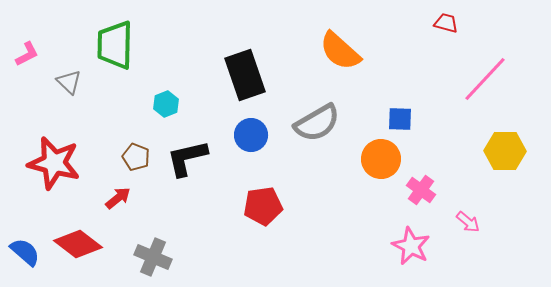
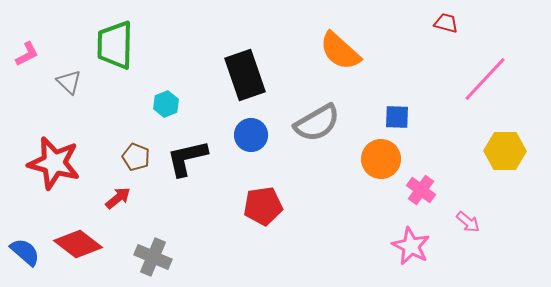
blue square: moved 3 px left, 2 px up
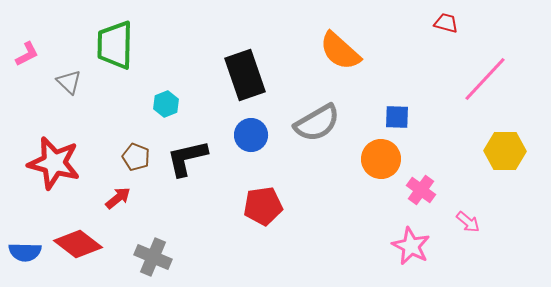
blue semicircle: rotated 140 degrees clockwise
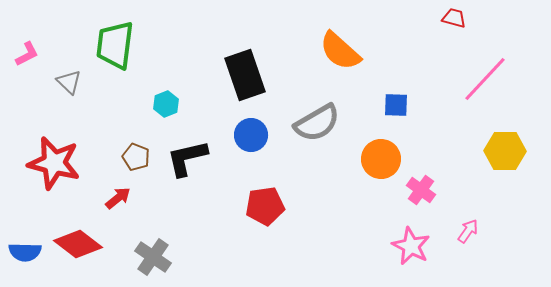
red trapezoid: moved 8 px right, 5 px up
green trapezoid: rotated 6 degrees clockwise
blue square: moved 1 px left, 12 px up
red pentagon: moved 2 px right
pink arrow: moved 9 px down; rotated 95 degrees counterclockwise
gray cross: rotated 12 degrees clockwise
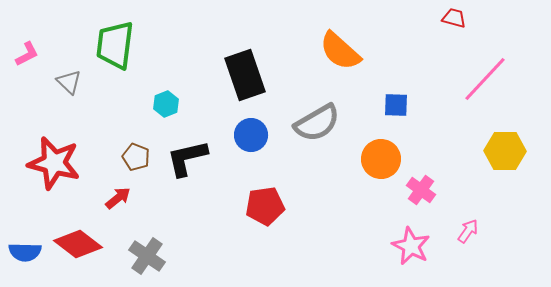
gray cross: moved 6 px left, 1 px up
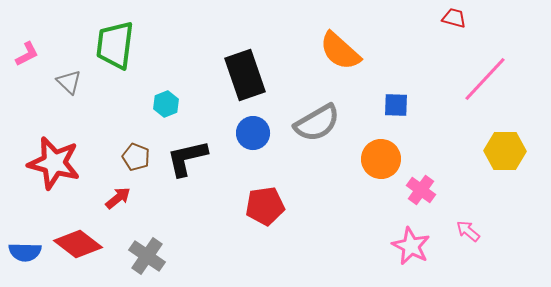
blue circle: moved 2 px right, 2 px up
pink arrow: rotated 85 degrees counterclockwise
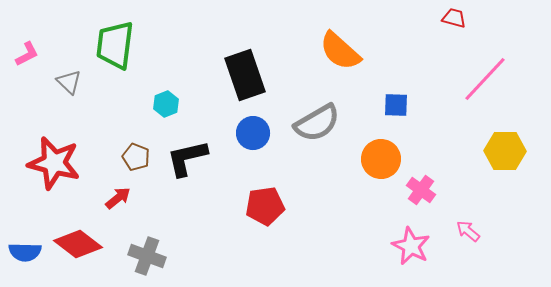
gray cross: rotated 15 degrees counterclockwise
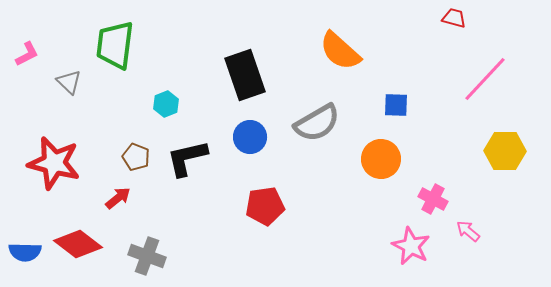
blue circle: moved 3 px left, 4 px down
pink cross: moved 12 px right, 9 px down; rotated 8 degrees counterclockwise
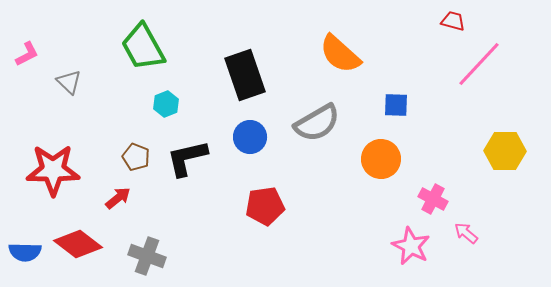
red trapezoid: moved 1 px left, 3 px down
green trapezoid: moved 28 px right, 2 px down; rotated 36 degrees counterclockwise
orange semicircle: moved 3 px down
pink line: moved 6 px left, 15 px up
red star: moved 1 px left, 7 px down; rotated 14 degrees counterclockwise
pink arrow: moved 2 px left, 2 px down
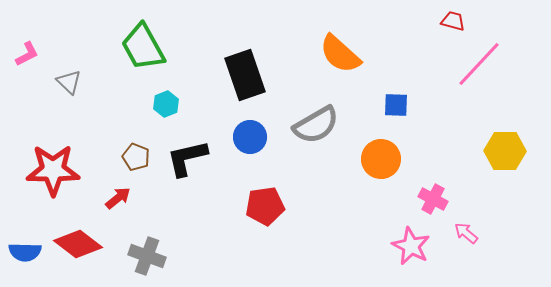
gray semicircle: moved 1 px left, 2 px down
